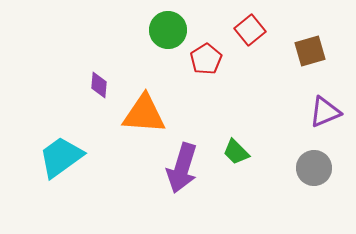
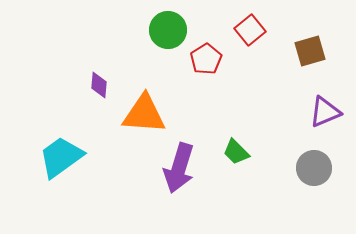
purple arrow: moved 3 px left
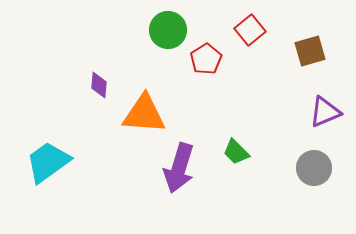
cyan trapezoid: moved 13 px left, 5 px down
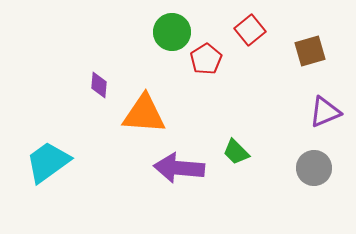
green circle: moved 4 px right, 2 px down
purple arrow: rotated 78 degrees clockwise
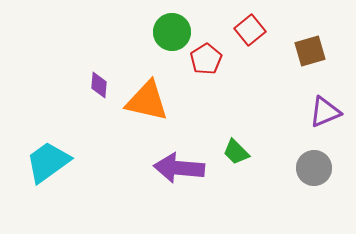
orange triangle: moved 3 px right, 13 px up; rotated 9 degrees clockwise
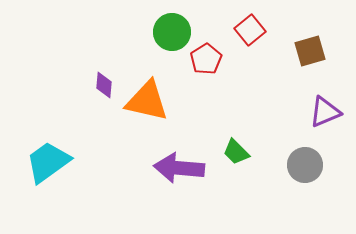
purple diamond: moved 5 px right
gray circle: moved 9 px left, 3 px up
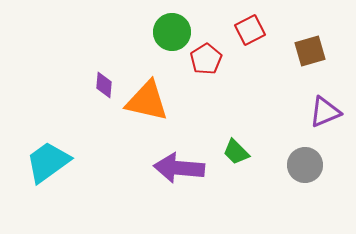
red square: rotated 12 degrees clockwise
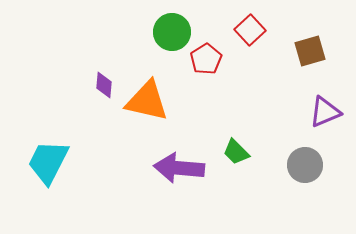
red square: rotated 16 degrees counterclockwise
cyan trapezoid: rotated 27 degrees counterclockwise
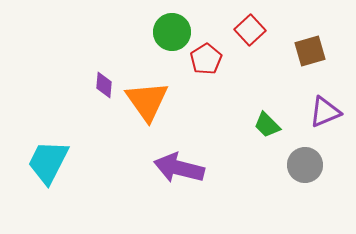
orange triangle: rotated 42 degrees clockwise
green trapezoid: moved 31 px right, 27 px up
purple arrow: rotated 9 degrees clockwise
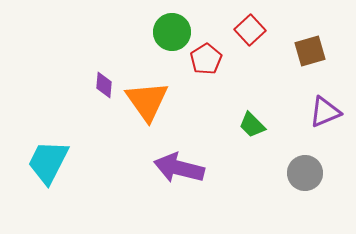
green trapezoid: moved 15 px left
gray circle: moved 8 px down
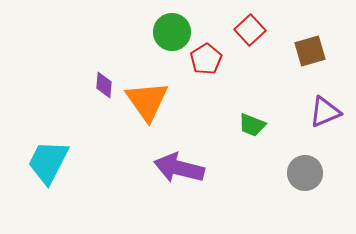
green trapezoid: rotated 24 degrees counterclockwise
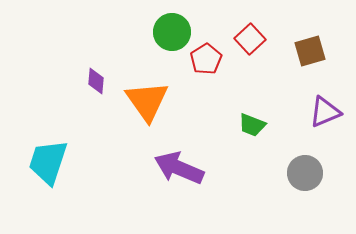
red square: moved 9 px down
purple diamond: moved 8 px left, 4 px up
cyan trapezoid: rotated 9 degrees counterclockwise
purple arrow: rotated 9 degrees clockwise
